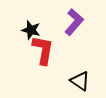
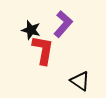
purple L-shape: moved 11 px left, 2 px down
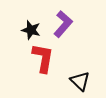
red L-shape: moved 8 px down
black triangle: rotated 10 degrees clockwise
